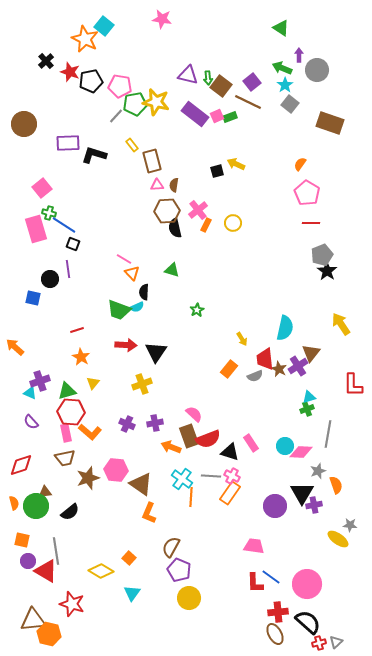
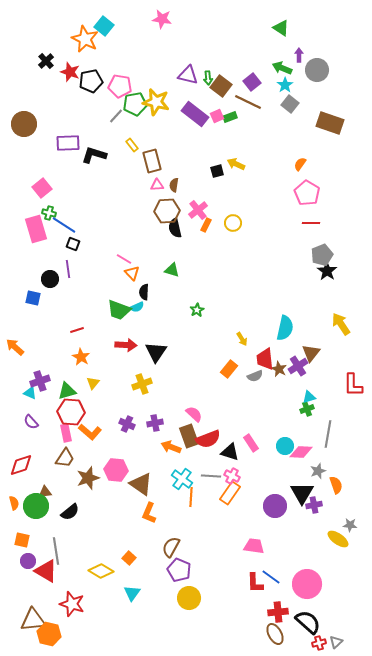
brown trapezoid at (65, 458): rotated 45 degrees counterclockwise
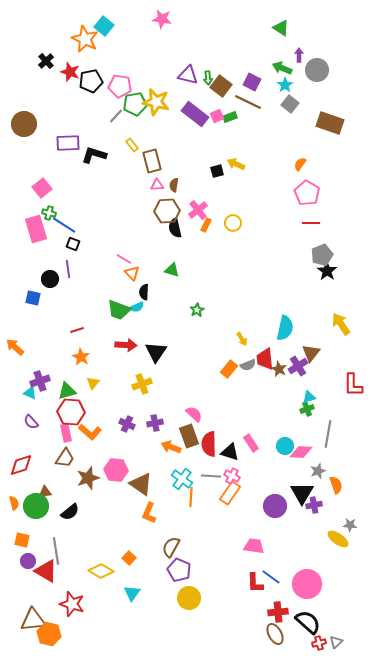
purple square at (252, 82): rotated 24 degrees counterclockwise
gray semicircle at (255, 376): moved 7 px left, 11 px up
red semicircle at (208, 439): moved 1 px right, 5 px down; rotated 110 degrees clockwise
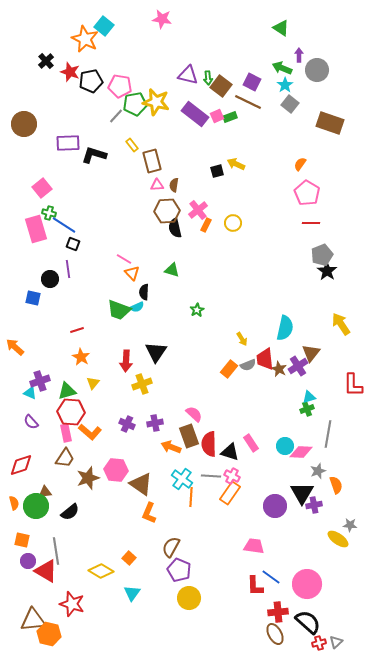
red arrow at (126, 345): moved 16 px down; rotated 90 degrees clockwise
red L-shape at (255, 583): moved 3 px down
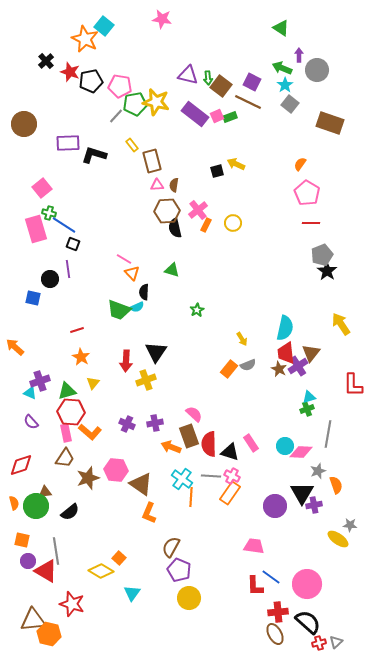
red trapezoid at (265, 359): moved 21 px right, 6 px up
yellow cross at (142, 384): moved 4 px right, 4 px up
orange square at (129, 558): moved 10 px left
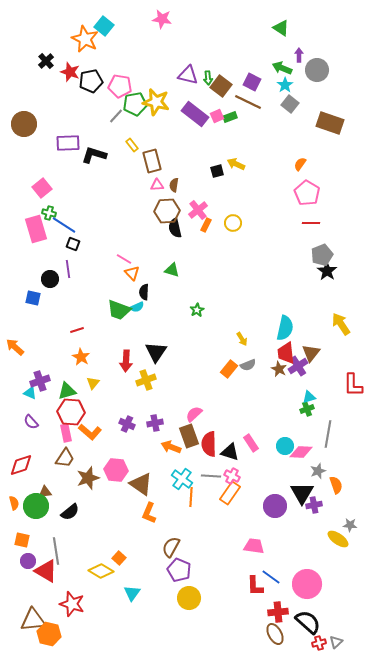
pink semicircle at (194, 414): rotated 84 degrees counterclockwise
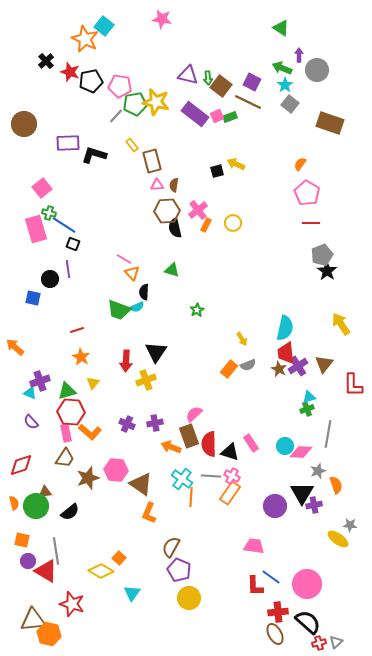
brown triangle at (311, 353): moved 13 px right, 11 px down
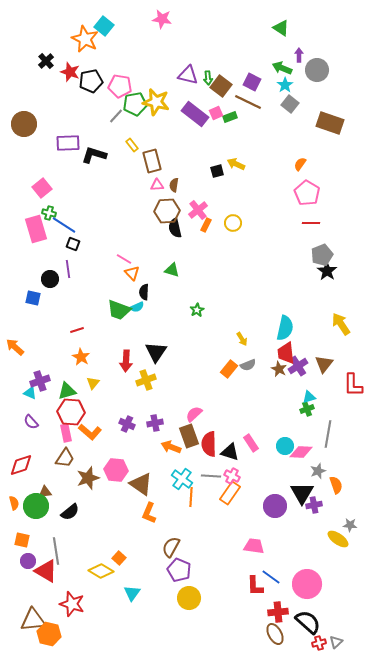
pink square at (217, 116): moved 1 px left, 3 px up
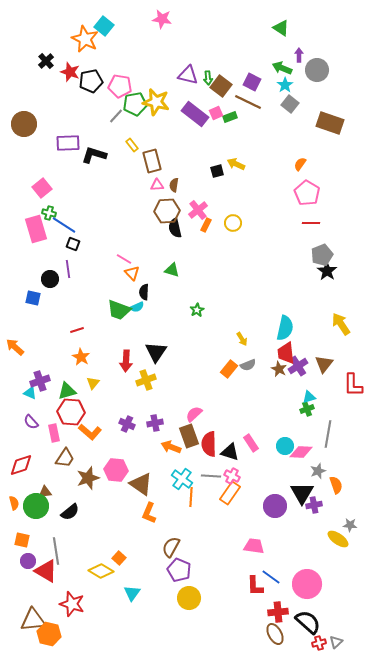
pink rectangle at (66, 433): moved 12 px left
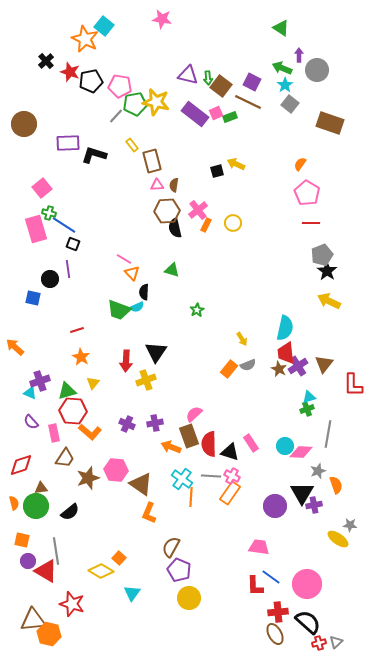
yellow arrow at (341, 324): moved 12 px left, 23 px up; rotated 30 degrees counterclockwise
red hexagon at (71, 412): moved 2 px right, 1 px up
brown triangle at (45, 492): moved 4 px left, 4 px up
pink trapezoid at (254, 546): moved 5 px right, 1 px down
